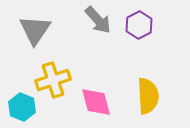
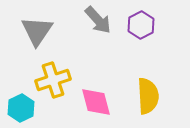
purple hexagon: moved 2 px right
gray triangle: moved 2 px right, 1 px down
cyan hexagon: moved 1 px left, 1 px down; rotated 12 degrees clockwise
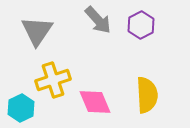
yellow semicircle: moved 1 px left, 1 px up
pink diamond: moved 1 px left; rotated 8 degrees counterclockwise
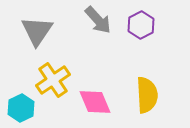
yellow cross: rotated 16 degrees counterclockwise
